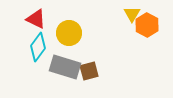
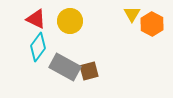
orange hexagon: moved 5 px right, 1 px up
yellow circle: moved 1 px right, 12 px up
gray rectangle: rotated 12 degrees clockwise
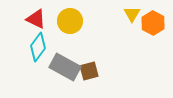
orange hexagon: moved 1 px right, 1 px up
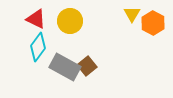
brown square: moved 2 px left, 5 px up; rotated 24 degrees counterclockwise
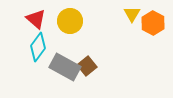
red triangle: rotated 15 degrees clockwise
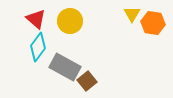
orange hexagon: rotated 20 degrees counterclockwise
brown square: moved 15 px down
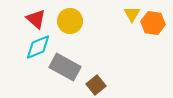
cyan diamond: rotated 32 degrees clockwise
brown square: moved 9 px right, 4 px down
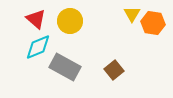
brown square: moved 18 px right, 15 px up
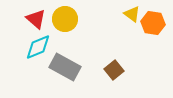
yellow triangle: rotated 24 degrees counterclockwise
yellow circle: moved 5 px left, 2 px up
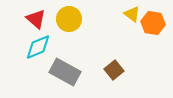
yellow circle: moved 4 px right
gray rectangle: moved 5 px down
